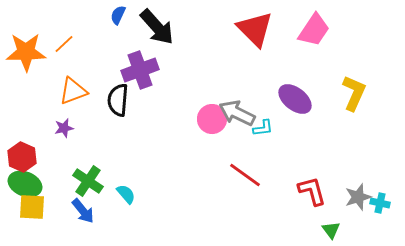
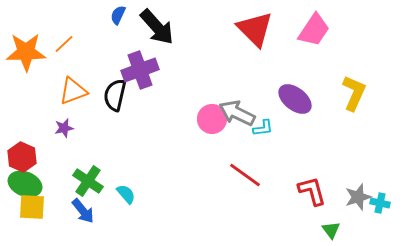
black semicircle: moved 3 px left, 5 px up; rotated 8 degrees clockwise
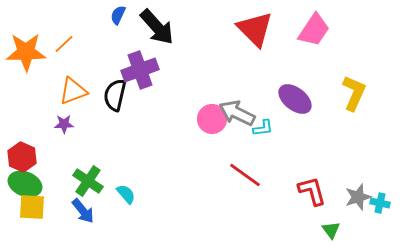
purple star: moved 4 px up; rotated 12 degrees clockwise
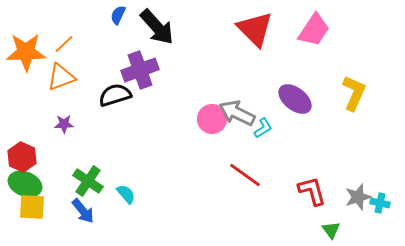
orange triangle: moved 12 px left, 14 px up
black semicircle: rotated 60 degrees clockwise
cyan L-shape: rotated 25 degrees counterclockwise
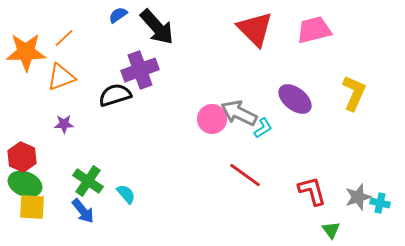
blue semicircle: rotated 30 degrees clockwise
pink trapezoid: rotated 138 degrees counterclockwise
orange line: moved 6 px up
gray arrow: moved 2 px right
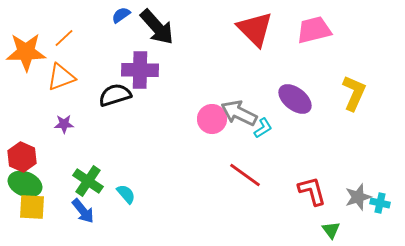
blue semicircle: moved 3 px right
purple cross: rotated 21 degrees clockwise
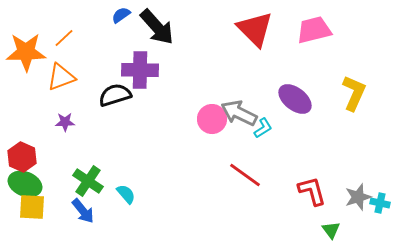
purple star: moved 1 px right, 2 px up
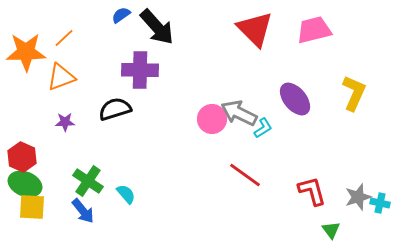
black semicircle: moved 14 px down
purple ellipse: rotated 12 degrees clockwise
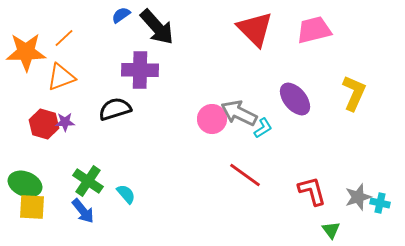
red hexagon: moved 22 px right, 33 px up; rotated 8 degrees counterclockwise
